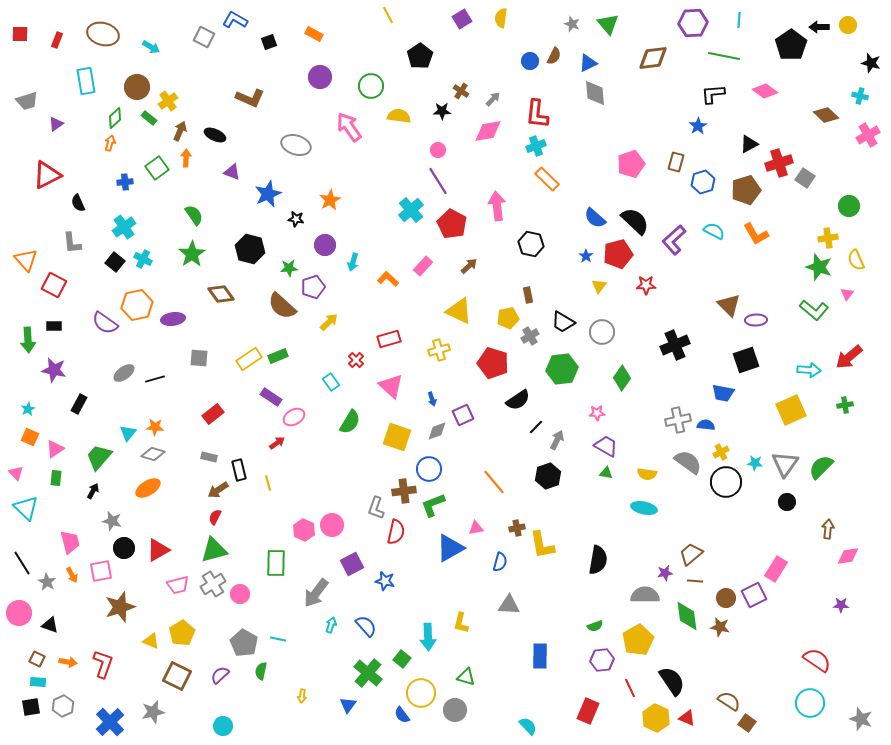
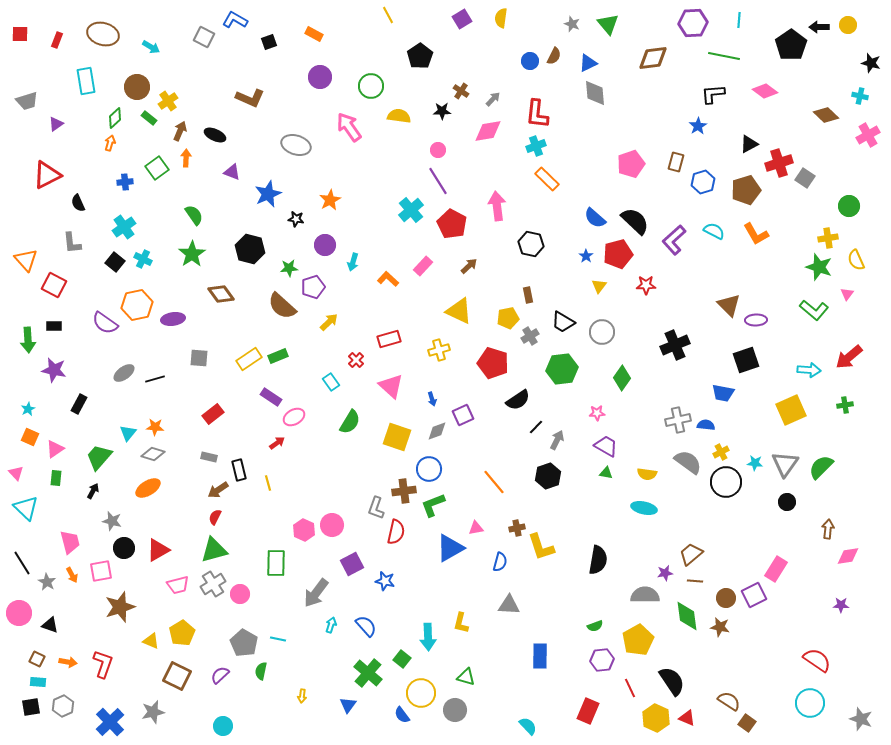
yellow L-shape at (542, 545): moved 1 px left, 2 px down; rotated 8 degrees counterclockwise
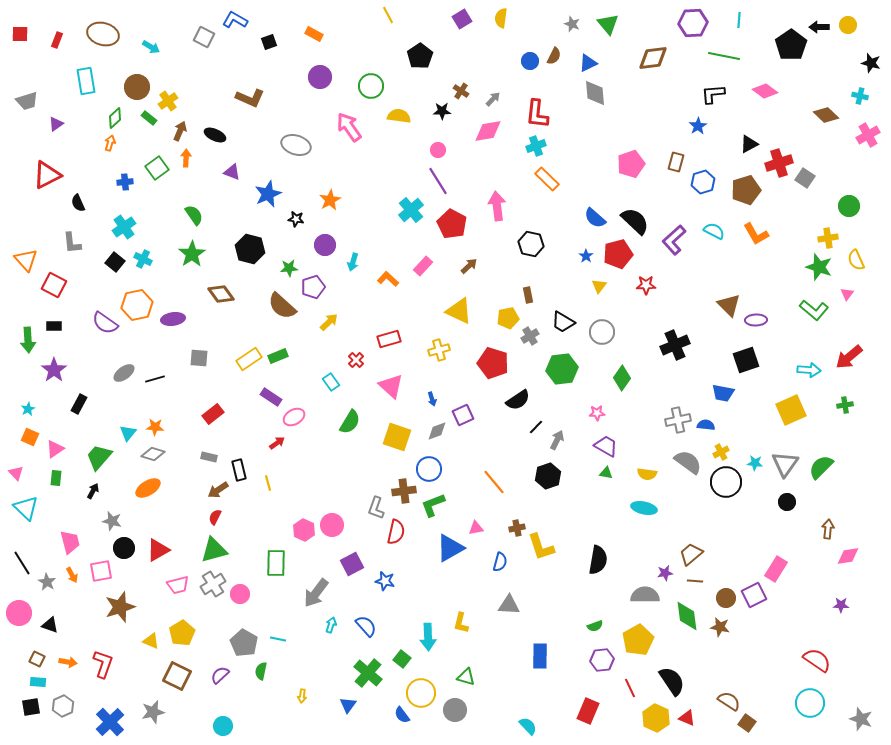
purple star at (54, 370): rotated 25 degrees clockwise
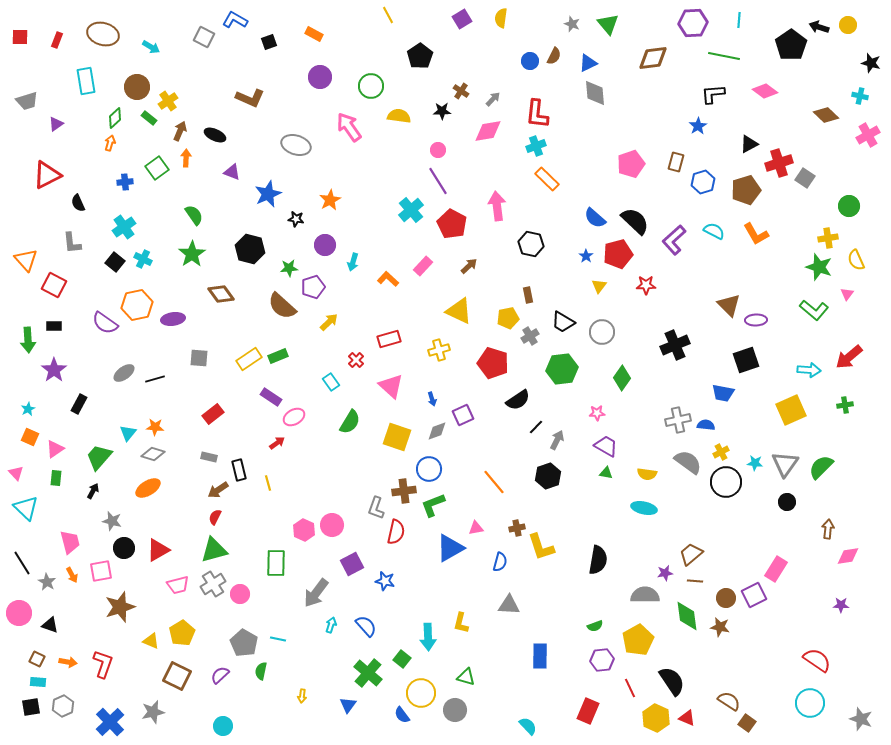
black arrow at (819, 27): rotated 18 degrees clockwise
red square at (20, 34): moved 3 px down
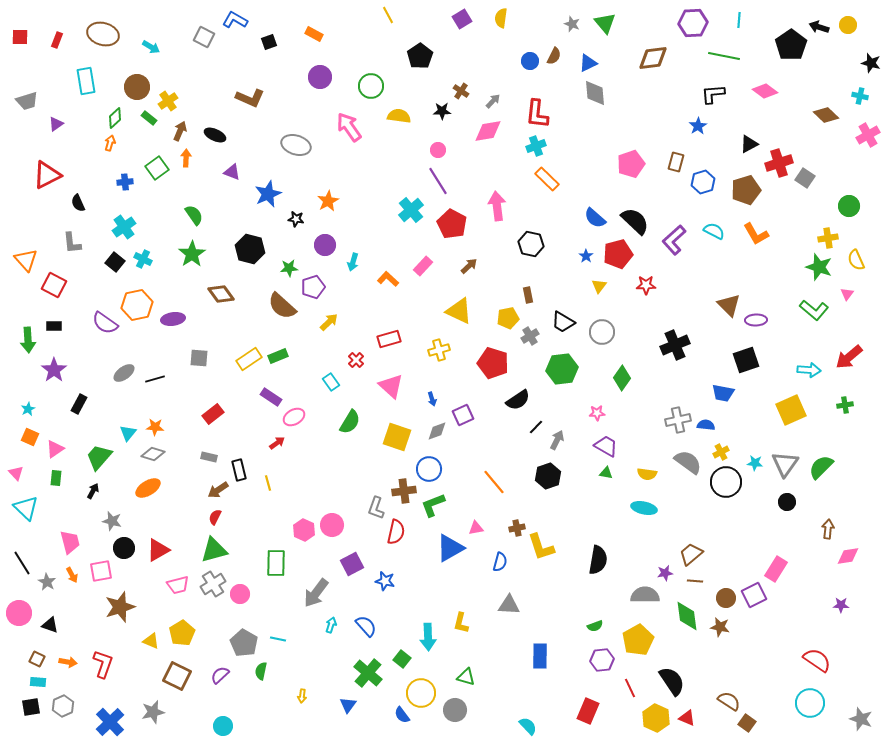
green triangle at (608, 24): moved 3 px left, 1 px up
gray arrow at (493, 99): moved 2 px down
orange star at (330, 200): moved 2 px left, 1 px down
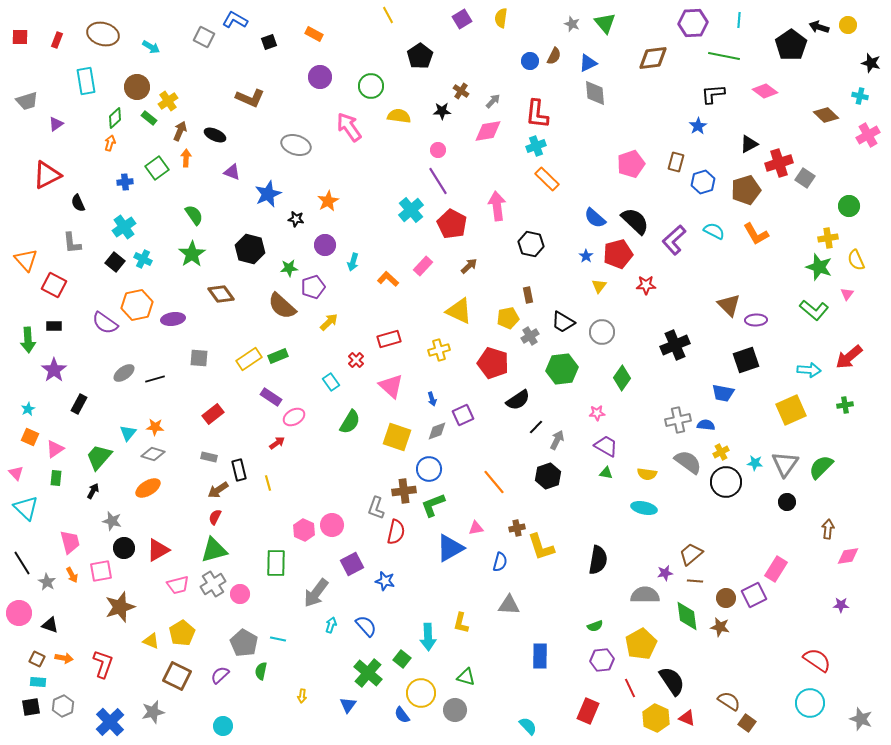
yellow pentagon at (638, 640): moved 3 px right, 4 px down
orange arrow at (68, 662): moved 4 px left, 4 px up
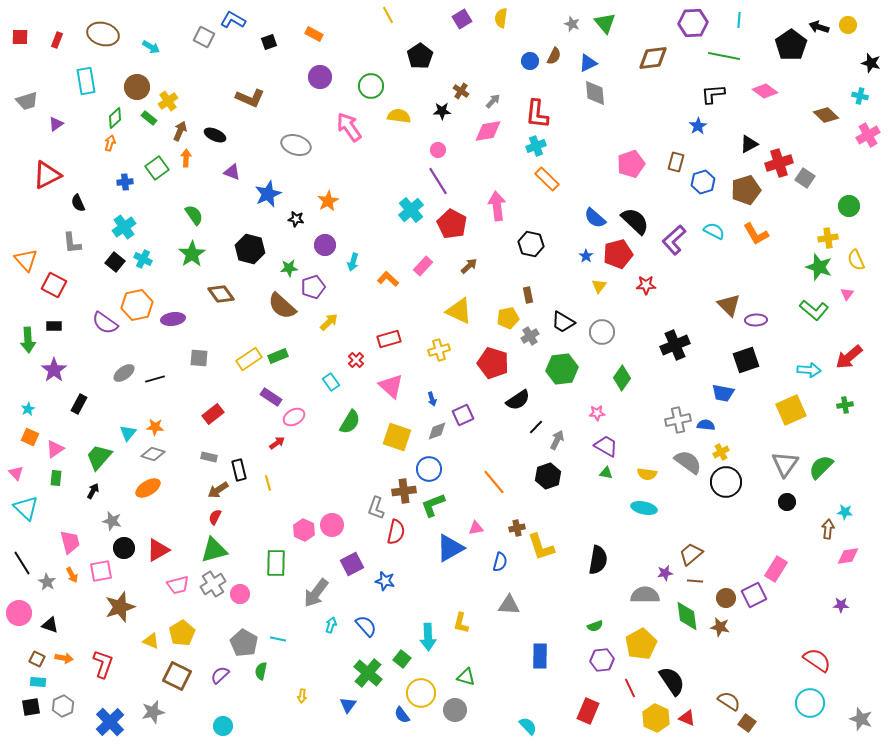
blue L-shape at (235, 20): moved 2 px left
cyan star at (755, 463): moved 90 px right, 49 px down
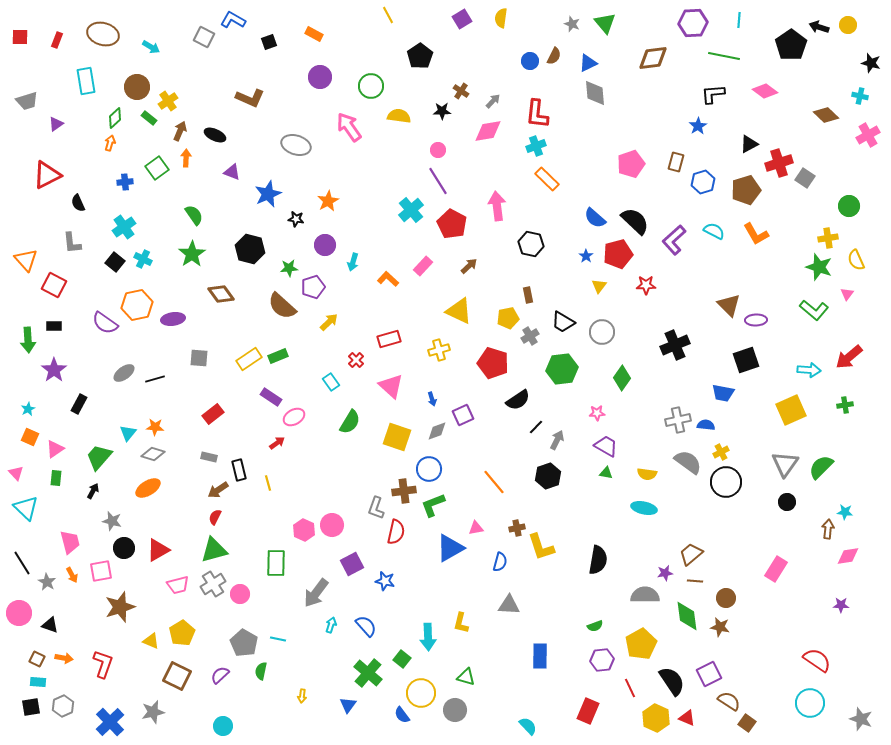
purple square at (754, 595): moved 45 px left, 79 px down
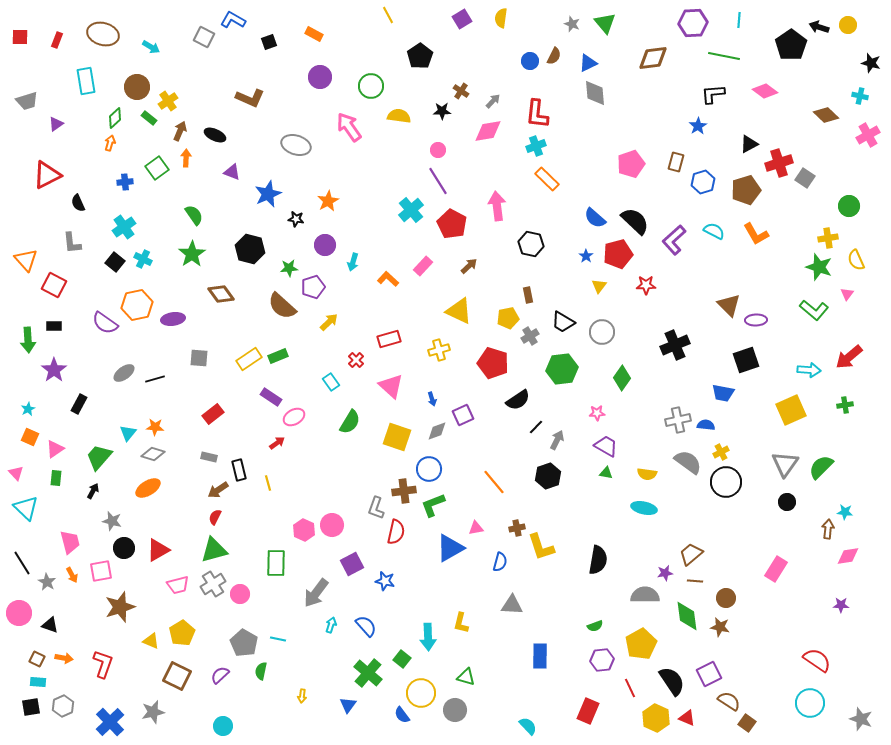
gray triangle at (509, 605): moved 3 px right
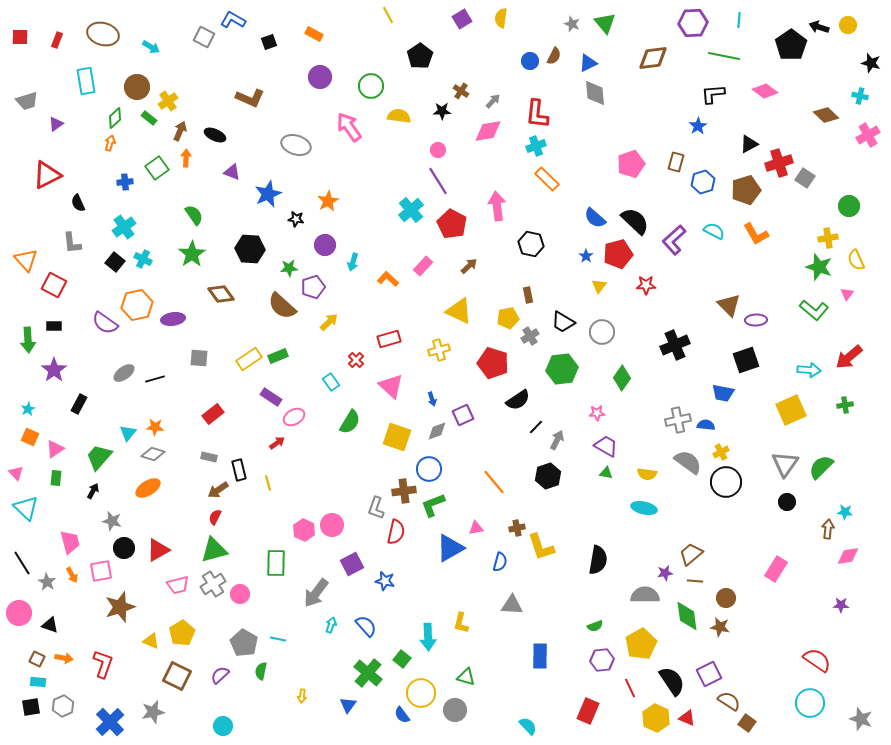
black hexagon at (250, 249): rotated 12 degrees counterclockwise
